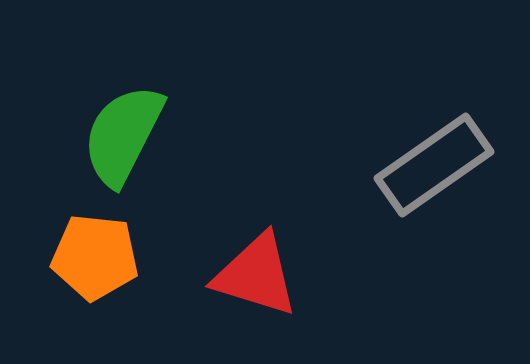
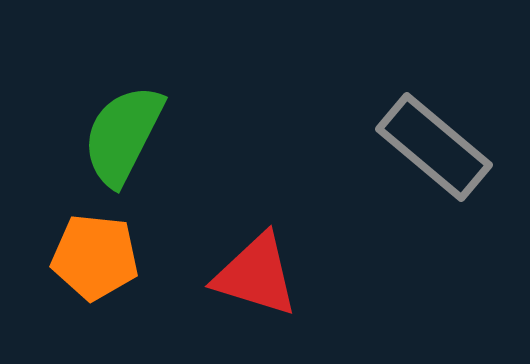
gray rectangle: moved 18 px up; rotated 75 degrees clockwise
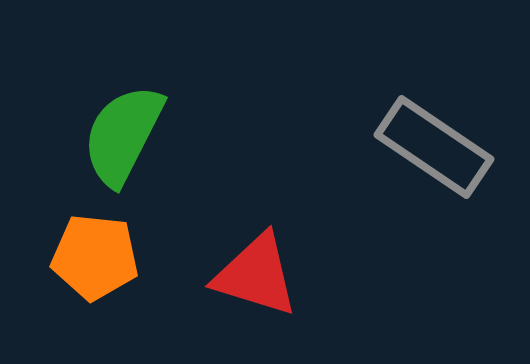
gray rectangle: rotated 6 degrees counterclockwise
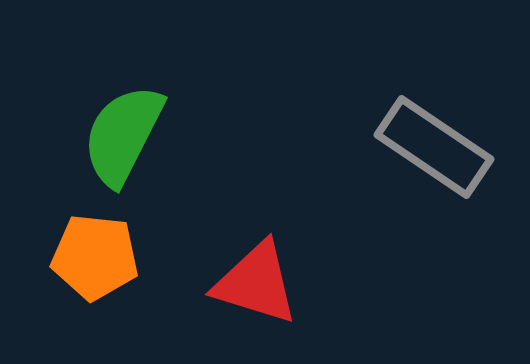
red triangle: moved 8 px down
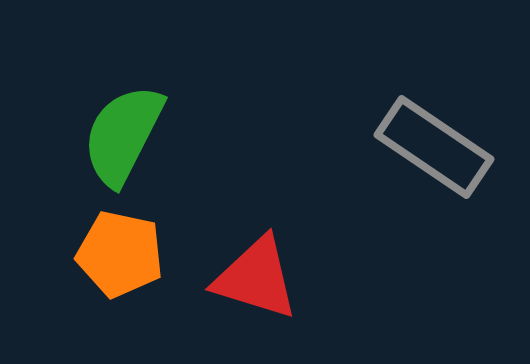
orange pentagon: moved 25 px right, 3 px up; rotated 6 degrees clockwise
red triangle: moved 5 px up
